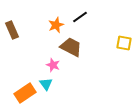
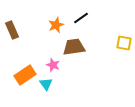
black line: moved 1 px right, 1 px down
brown trapezoid: moved 3 px right; rotated 35 degrees counterclockwise
orange rectangle: moved 18 px up
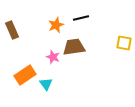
black line: rotated 21 degrees clockwise
pink star: moved 8 px up
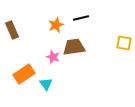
orange rectangle: moved 1 px left, 1 px up
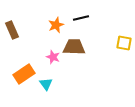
brown trapezoid: rotated 10 degrees clockwise
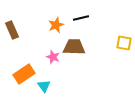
cyan triangle: moved 2 px left, 2 px down
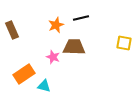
cyan triangle: rotated 40 degrees counterclockwise
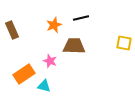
orange star: moved 2 px left
brown trapezoid: moved 1 px up
pink star: moved 3 px left, 4 px down
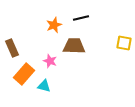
brown rectangle: moved 18 px down
orange rectangle: rotated 15 degrees counterclockwise
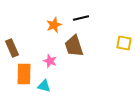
brown trapezoid: rotated 110 degrees counterclockwise
orange rectangle: rotated 40 degrees counterclockwise
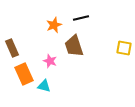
yellow square: moved 5 px down
orange rectangle: rotated 25 degrees counterclockwise
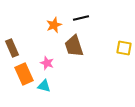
pink star: moved 3 px left, 2 px down
